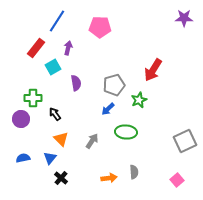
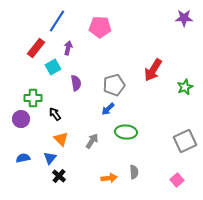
green star: moved 46 px right, 13 px up
black cross: moved 2 px left, 2 px up
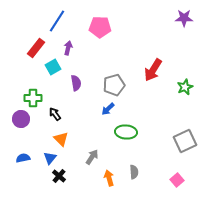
gray arrow: moved 16 px down
orange arrow: rotated 98 degrees counterclockwise
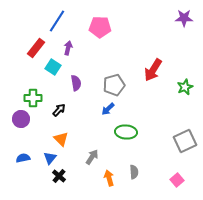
cyan square: rotated 28 degrees counterclockwise
black arrow: moved 4 px right, 4 px up; rotated 80 degrees clockwise
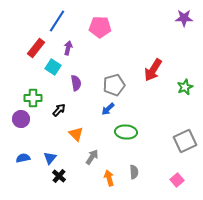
orange triangle: moved 15 px right, 5 px up
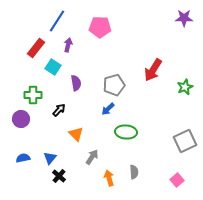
purple arrow: moved 3 px up
green cross: moved 3 px up
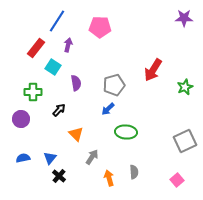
green cross: moved 3 px up
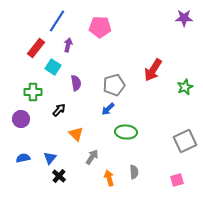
pink square: rotated 24 degrees clockwise
